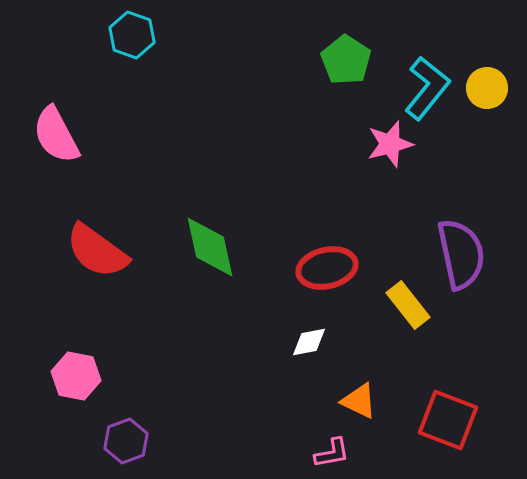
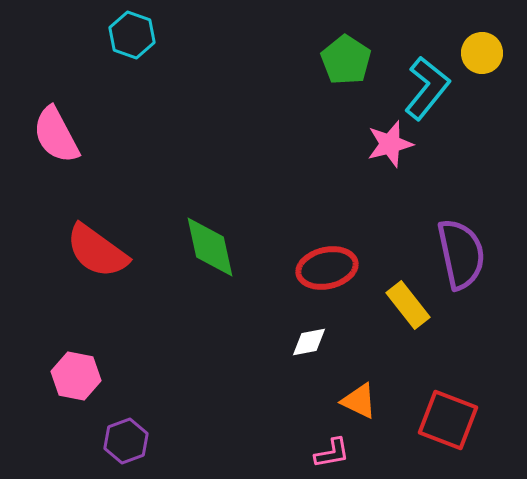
yellow circle: moved 5 px left, 35 px up
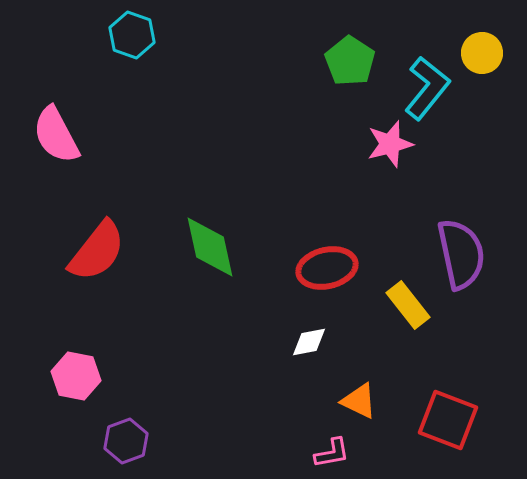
green pentagon: moved 4 px right, 1 px down
red semicircle: rotated 88 degrees counterclockwise
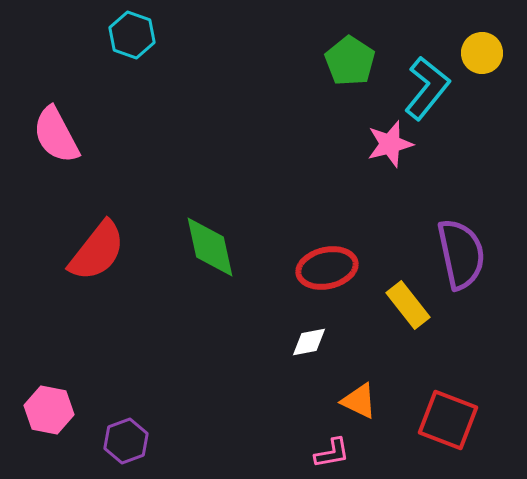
pink hexagon: moved 27 px left, 34 px down
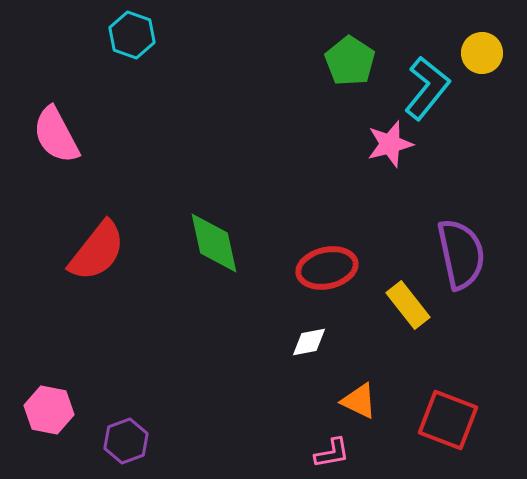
green diamond: moved 4 px right, 4 px up
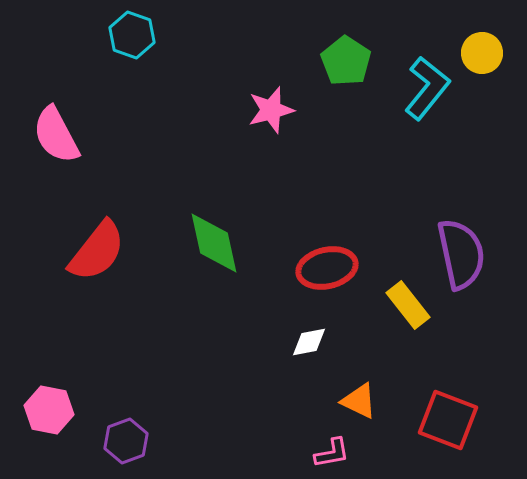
green pentagon: moved 4 px left
pink star: moved 119 px left, 34 px up
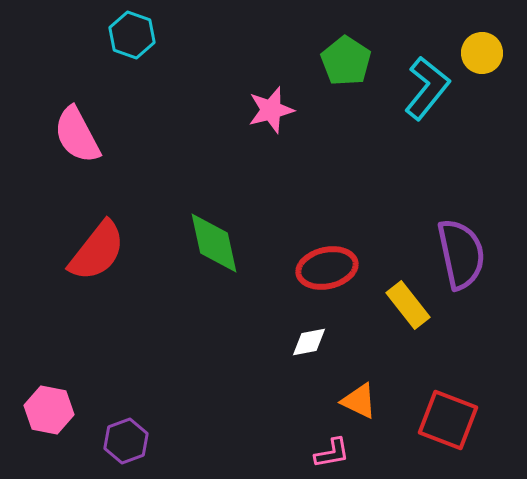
pink semicircle: moved 21 px right
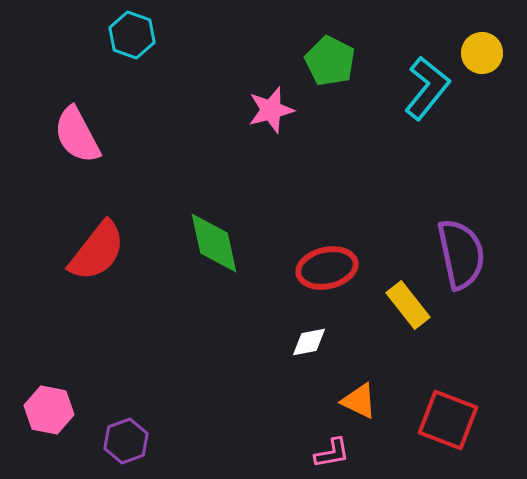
green pentagon: moved 16 px left; rotated 6 degrees counterclockwise
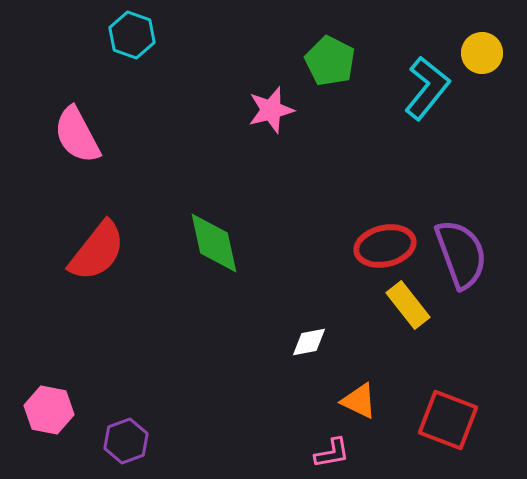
purple semicircle: rotated 8 degrees counterclockwise
red ellipse: moved 58 px right, 22 px up
